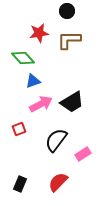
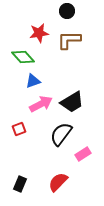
green diamond: moved 1 px up
black semicircle: moved 5 px right, 6 px up
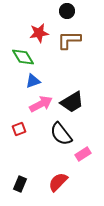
green diamond: rotated 10 degrees clockwise
black semicircle: rotated 75 degrees counterclockwise
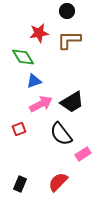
blue triangle: moved 1 px right
